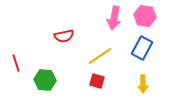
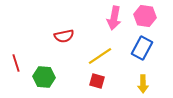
green hexagon: moved 1 px left, 3 px up
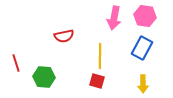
yellow line: rotated 55 degrees counterclockwise
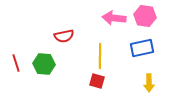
pink arrow: rotated 85 degrees clockwise
blue rectangle: rotated 50 degrees clockwise
green hexagon: moved 13 px up
yellow arrow: moved 6 px right, 1 px up
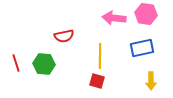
pink hexagon: moved 1 px right, 2 px up
yellow arrow: moved 2 px right, 2 px up
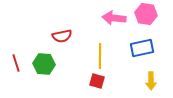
red semicircle: moved 2 px left
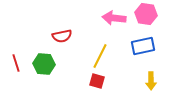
blue rectangle: moved 1 px right, 2 px up
yellow line: rotated 25 degrees clockwise
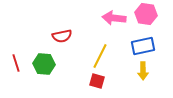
yellow arrow: moved 8 px left, 10 px up
